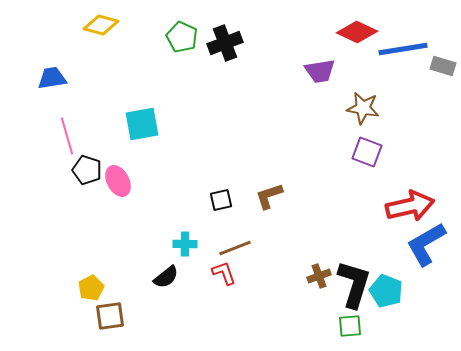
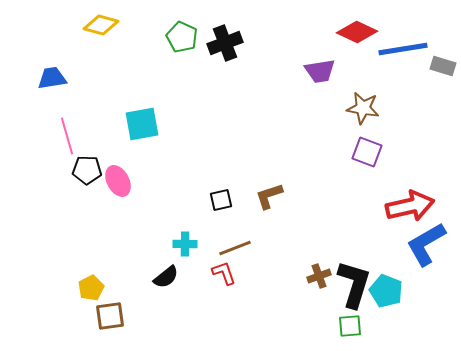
black pentagon: rotated 16 degrees counterclockwise
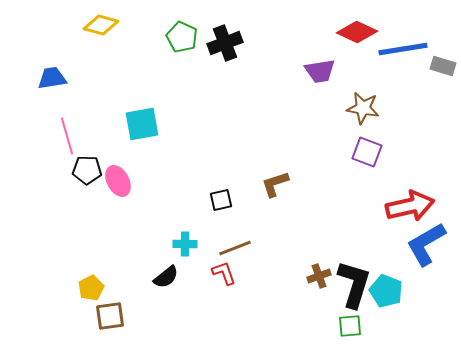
brown L-shape: moved 6 px right, 12 px up
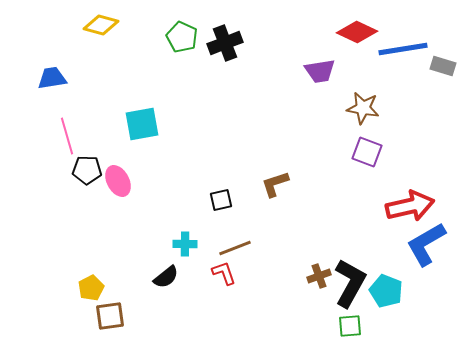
black L-shape: moved 4 px left, 1 px up; rotated 12 degrees clockwise
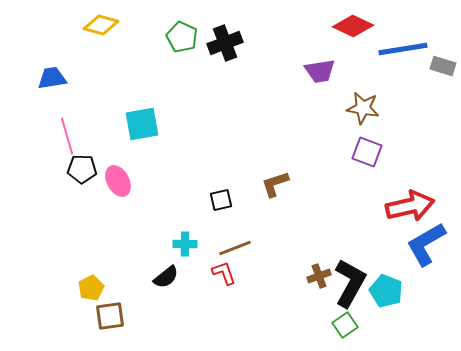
red diamond: moved 4 px left, 6 px up
black pentagon: moved 5 px left, 1 px up
green square: moved 5 px left, 1 px up; rotated 30 degrees counterclockwise
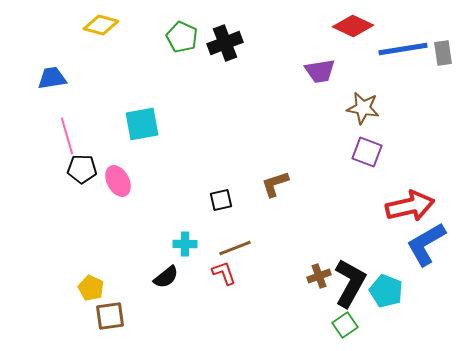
gray rectangle: moved 13 px up; rotated 65 degrees clockwise
yellow pentagon: rotated 20 degrees counterclockwise
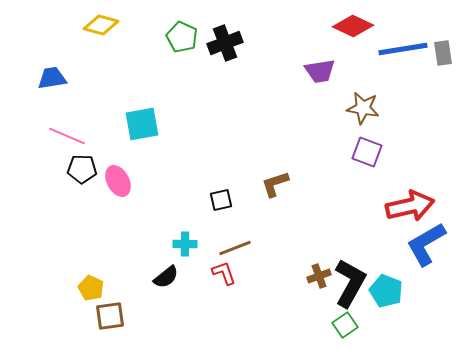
pink line: rotated 51 degrees counterclockwise
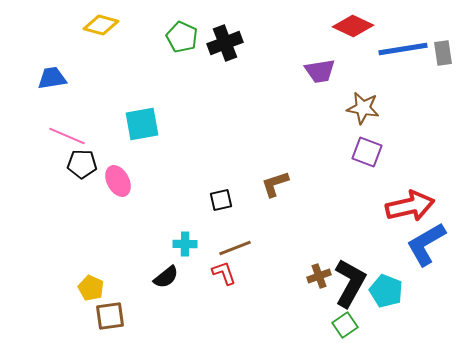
black pentagon: moved 5 px up
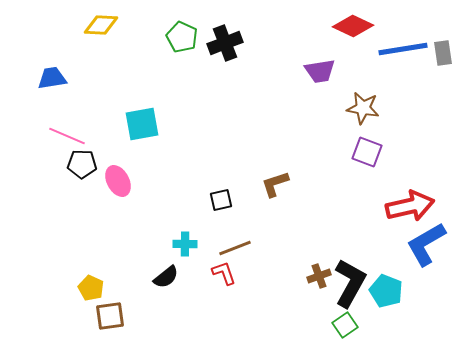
yellow diamond: rotated 12 degrees counterclockwise
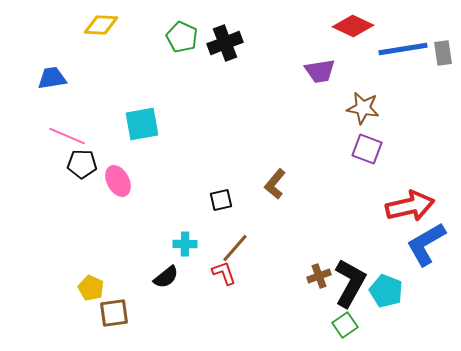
purple square: moved 3 px up
brown L-shape: rotated 32 degrees counterclockwise
brown line: rotated 28 degrees counterclockwise
brown square: moved 4 px right, 3 px up
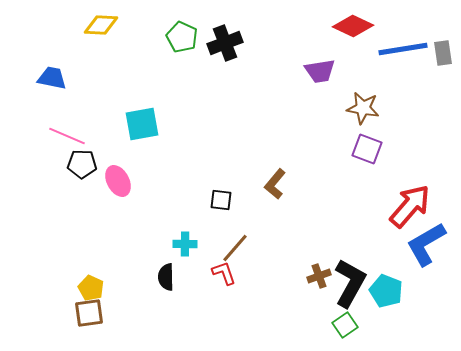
blue trapezoid: rotated 20 degrees clockwise
black square: rotated 20 degrees clockwise
red arrow: rotated 36 degrees counterclockwise
black semicircle: rotated 128 degrees clockwise
brown square: moved 25 px left
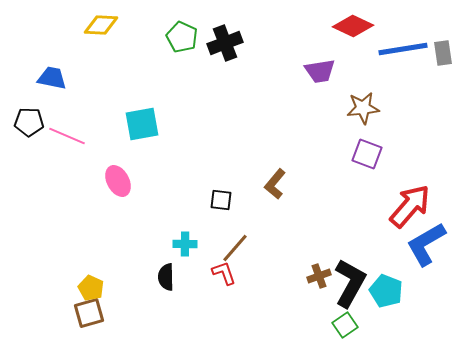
brown star: rotated 16 degrees counterclockwise
purple square: moved 5 px down
black pentagon: moved 53 px left, 42 px up
brown square: rotated 8 degrees counterclockwise
